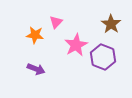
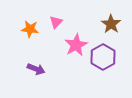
orange star: moved 5 px left, 6 px up
purple hexagon: rotated 10 degrees clockwise
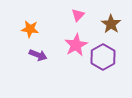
pink triangle: moved 22 px right, 7 px up
purple arrow: moved 2 px right, 14 px up
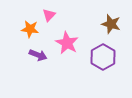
pink triangle: moved 29 px left
brown star: rotated 18 degrees counterclockwise
pink star: moved 9 px left, 2 px up; rotated 15 degrees counterclockwise
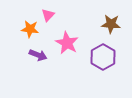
pink triangle: moved 1 px left
brown star: rotated 12 degrees counterclockwise
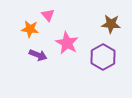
pink triangle: rotated 24 degrees counterclockwise
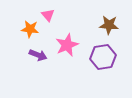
brown star: moved 2 px left, 1 px down
pink star: moved 2 px down; rotated 20 degrees clockwise
purple hexagon: rotated 20 degrees clockwise
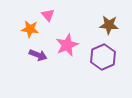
purple hexagon: rotated 15 degrees counterclockwise
